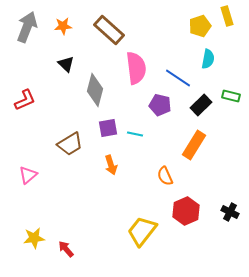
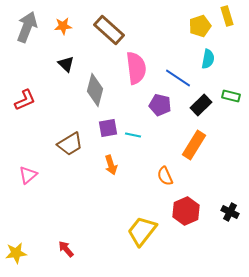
cyan line: moved 2 px left, 1 px down
yellow star: moved 18 px left, 15 px down
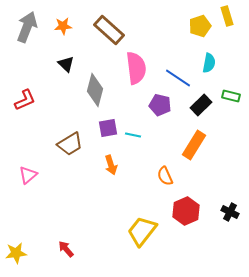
cyan semicircle: moved 1 px right, 4 px down
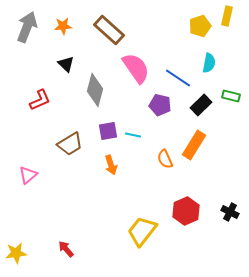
yellow rectangle: rotated 30 degrees clockwise
pink semicircle: rotated 28 degrees counterclockwise
red L-shape: moved 15 px right
purple square: moved 3 px down
orange semicircle: moved 17 px up
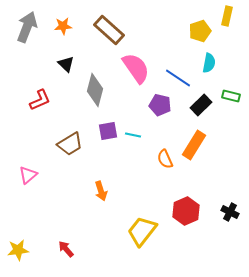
yellow pentagon: moved 5 px down
orange arrow: moved 10 px left, 26 px down
yellow star: moved 2 px right, 3 px up
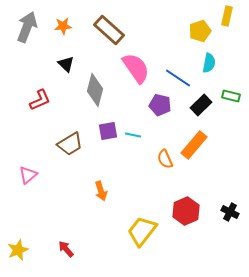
orange rectangle: rotated 8 degrees clockwise
yellow star: rotated 15 degrees counterclockwise
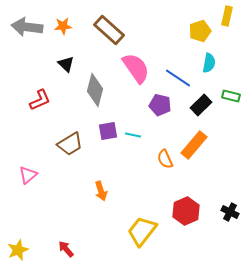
gray arrow: rotated 104 degrees counterclockwise
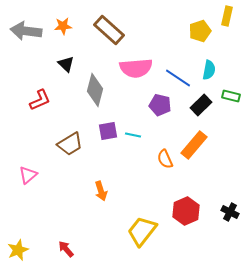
gray arrow: moved 1 px left, 4 px down
cyan semicircle: moved 7 px down
pink semicircle: rotated 120 degrees clockwise
